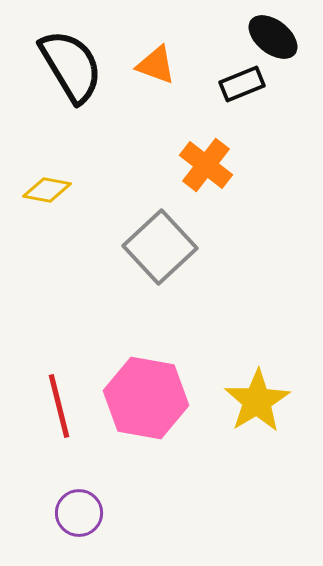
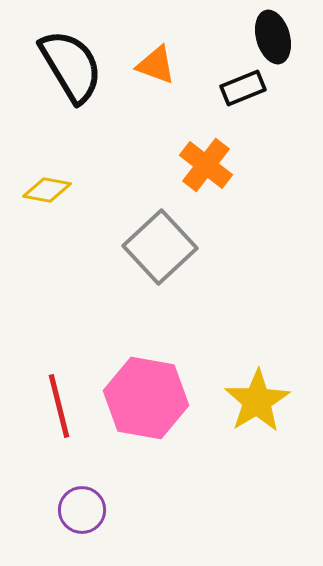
black ellipse: rotated 36 degrees clockwise
black rectangle: moved 1 px right, 4 px down
purple circle: moved 3 px right, 3 px up
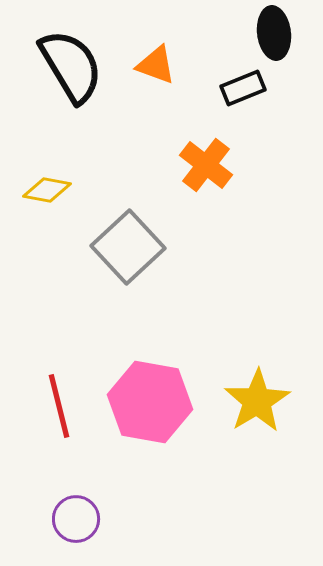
black ellipse: moved 1 px right, 4 px up; rotated 9 degrees clockwise
gray square: moved 32 px left
pink hexagon: moved 4 px right, 4 px down
purple circle: moved 6 px left, 9 px down
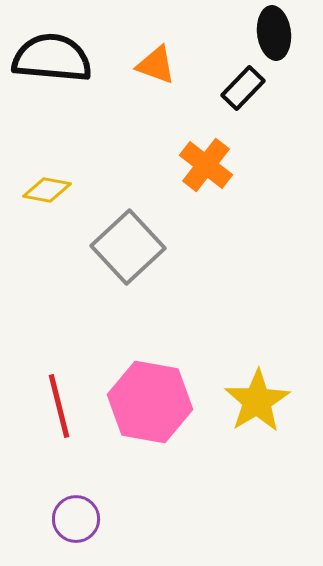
black semicircle: moved 19 px left, 8 px up; rotated 54 degrees counterclockwise
black rectangle: rotated 24 degrees counterclockwise
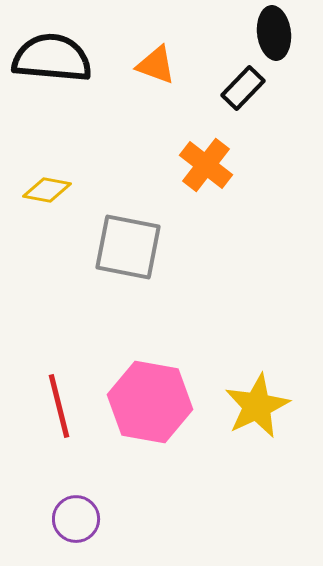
gray square: rotated 36 degrees counterclockwise
yellow star: moved 5 px down; rotated 6 degrees clockwise
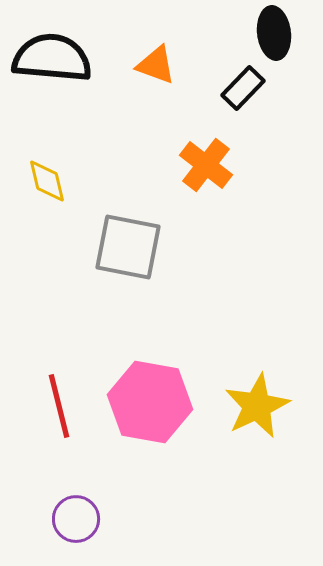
yellow diamond: moved 9 px up; rotated 66 degrees clockwise
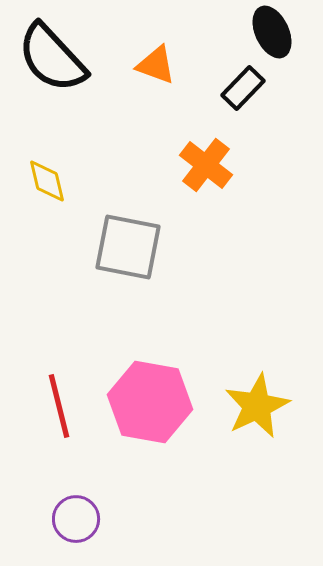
black ellipse: moved 2 px left, 1 px up; rotated 18 degrees counterclockwise
black semicircle: rotated 138 degrees counterclockwise
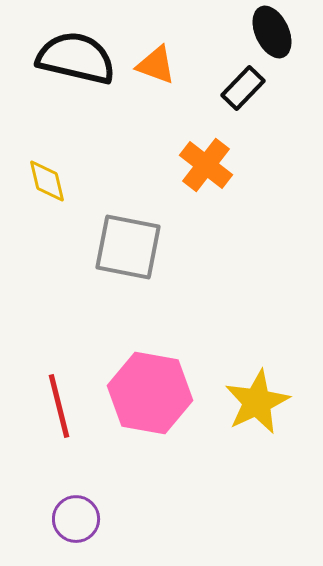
black semicircle: moved 24 px right; rotated 146 degrees clockwise
pink hexagon: moved 9 px up
yellow star: moved 4 px up
